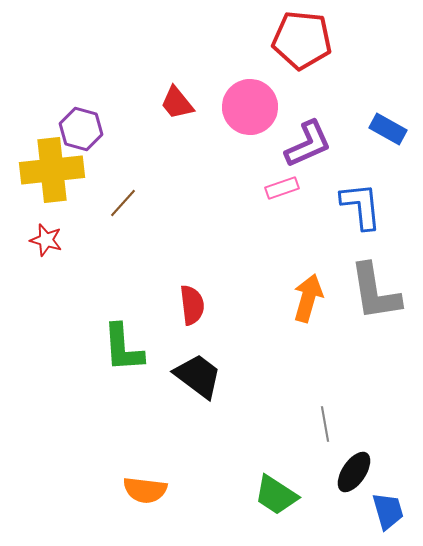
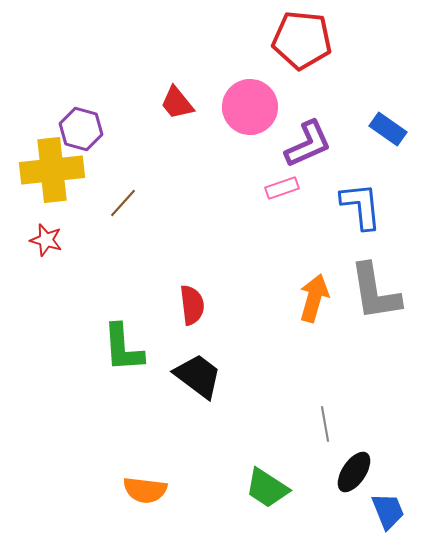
blue rectangle: rotated 6 degrees clockwise
orange arrow: moved 6 px right
green trapezoid: moved 9 px left, 7 px up
blue trapezoid: rotated 6 degrees counterclockwise
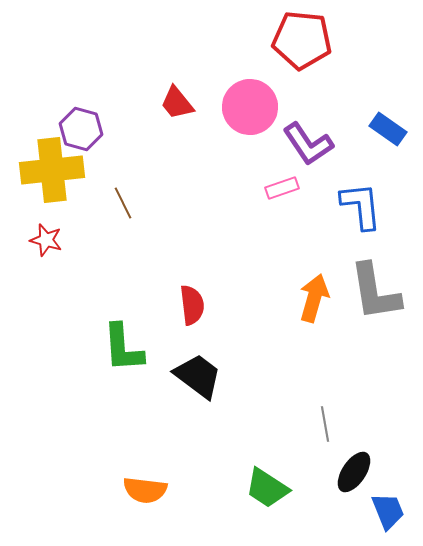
purple L-shape: rotated 80 degrees clockwise
brown line: rotated 68 degrees counterclockwise
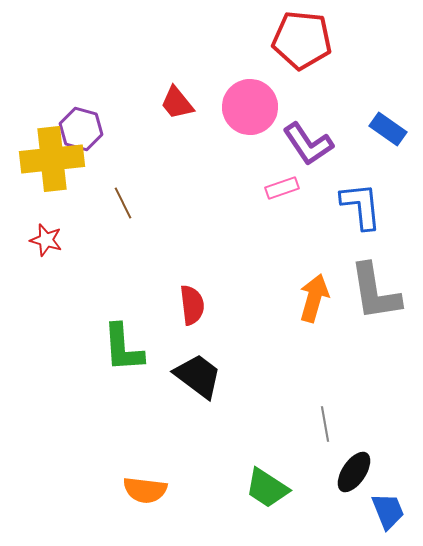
yellow cross: moved 11 px up
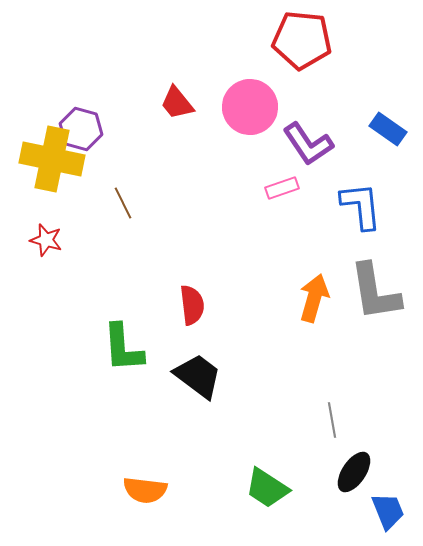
yellow cross: rotated 18 degrees clockwise
gray line: moved 7 px right, 4 px up
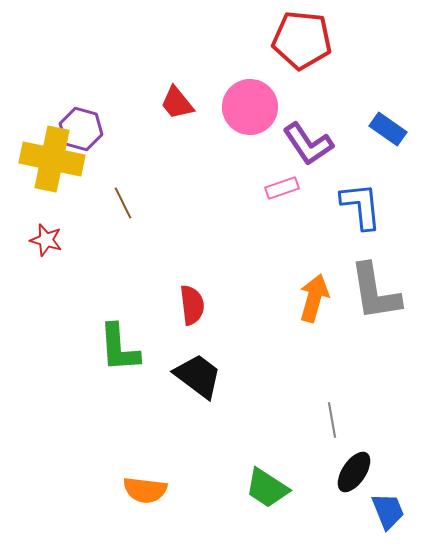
green L-shape: moved 4 px left
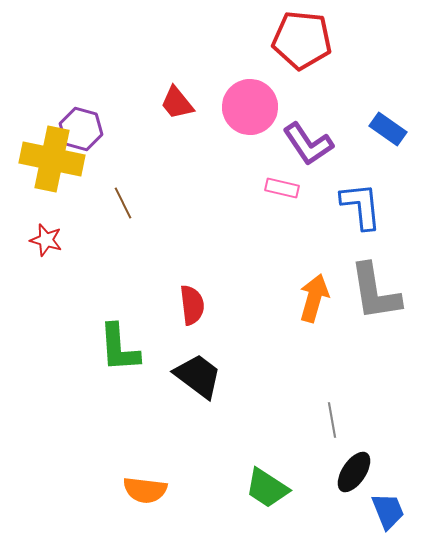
pink rectangle: rotated 32 degrees clockwise
